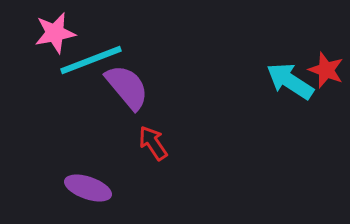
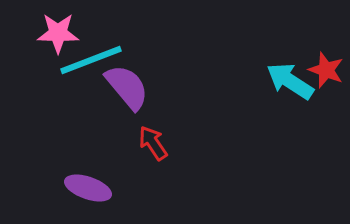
pink star: moved 3 px right; rotated 12 degrees clockwise
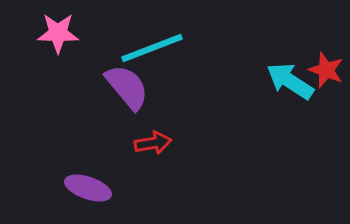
cyan line: moved 61 px right, 12 px up
red arrow: rotated 114 degrees clockwise
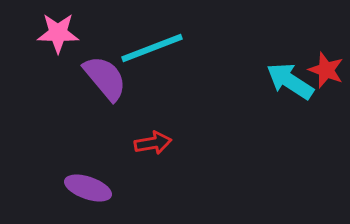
purple semicircle: moved 22 px left, 9 px up
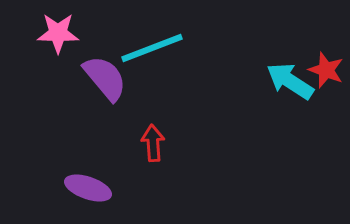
red arrow: rotated 84 degrees counterclockwise
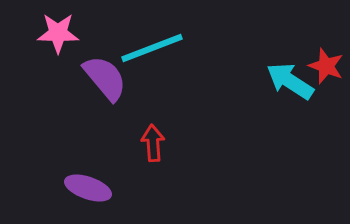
red star: moved 4 px up
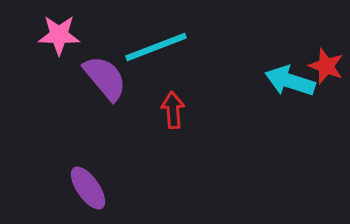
pink star: moved 1 px right, 2 px down
cyan line: moved 4 px right, 1 px up
cyan arrow: rotated 15 degrees counterclockwise
red arrow: moved 20 px right, 33 px up
purple ellipse: rotated 36 degrees clockwise
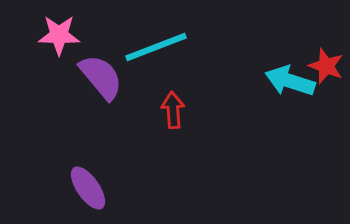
purple semicircle: moved 4 px left, 1 px up
